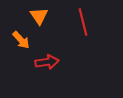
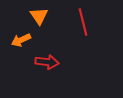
orange arrow: rotated 108 degrees clockwise
red arrow: rotated 15 degrees clockwise
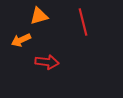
orange triangle: rotated 48 degrees clockwise
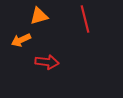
red line: moved 2 px right, 3 px up
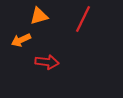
red line: moved 2 px left; rotated 40 degrees clockwise
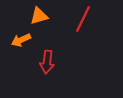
red arrow: rotated 90 degrees clockwise
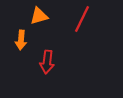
red line: moved 1 px left
orange arrow: rotated 60 degrees counterclockwise
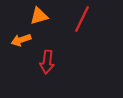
orange arrow: rotated 66 degrees clockwise
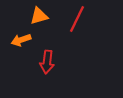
red line: moved 5 px left
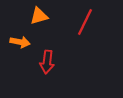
red line: moved 8 px right, 3 px down
orange arrow: moved 1 px left, 2 px down; rotated 150 degrees counterclockwise
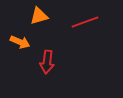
red line: rotated 44 degrees clockwise
orange arrow: rotated 12 degrees clockwise
